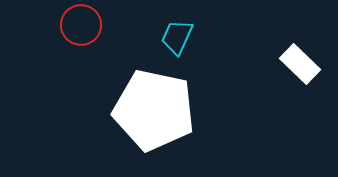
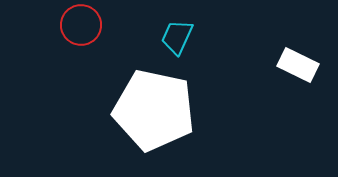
white rectangle: moved 2 px left, 1 px down; rotated 18 degrees counterclockwise
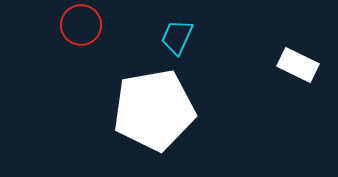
white pentagon: rotated 22 degrees counterclockwise
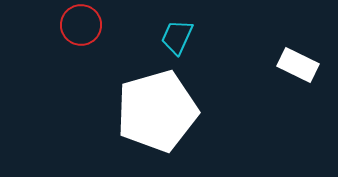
white pentagon: moved 3 px right, 1 px down; rotated 6 degrees counterclockwise
